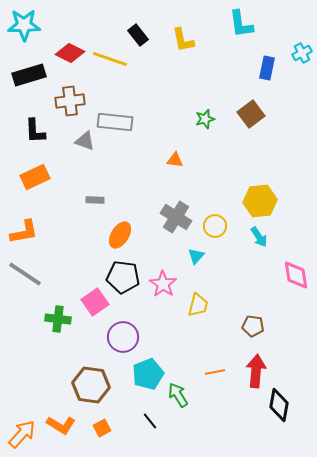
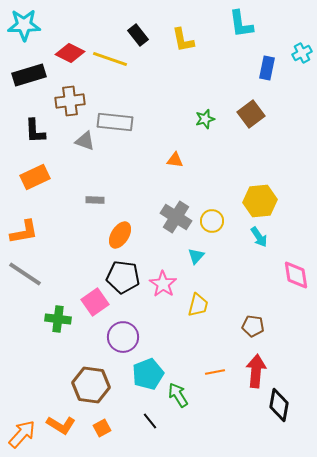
yellow circle at (215, 226): moved 3 px left, 5 px up
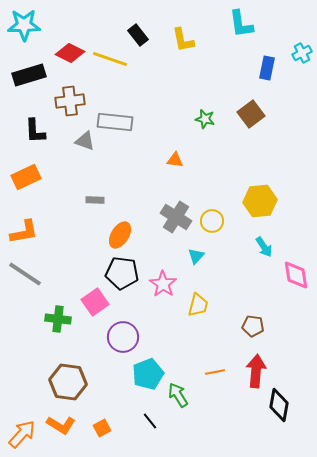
green star at (205, 119): rotated 30 degrees clockwise
orange rectangle at (35, 177): moved 9 px left
cyan arrow at (259, 237): moved 5 px right, 10 px down
black pentagon at (123, 277): moved 1 px left, 4 px up
brown hexagon at (91, 385): moved 23 px left, 3 px up
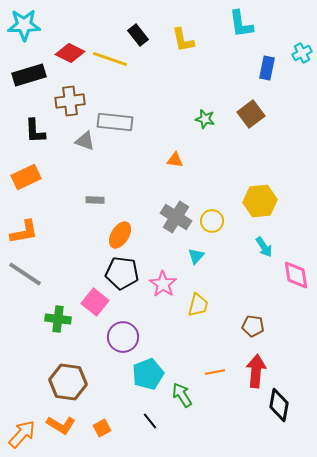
pink square at (95, 302): rotated 16 degrees counterclockwise
green arrow at (178, 395): moved 4 px right
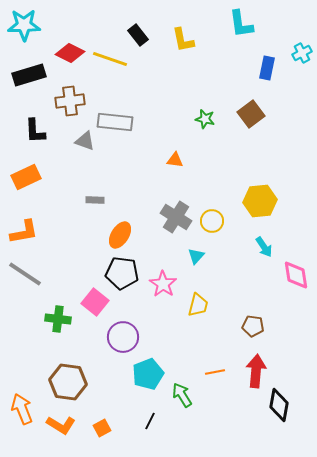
black line at (150, 421): rotated 66 degrees clockwise
orange arrow at (22, 434): moved 25 px up; rotated 64 degrees counterclockwise
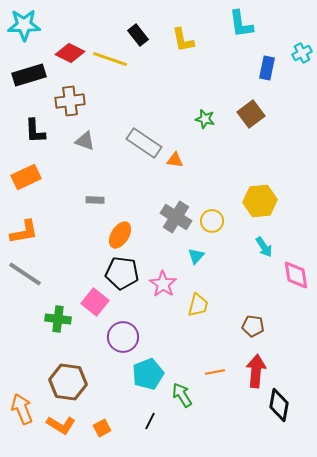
gray rectangle at (115, 122): moved 29 px right, 21 px down; rotated 28 degrees clockwise
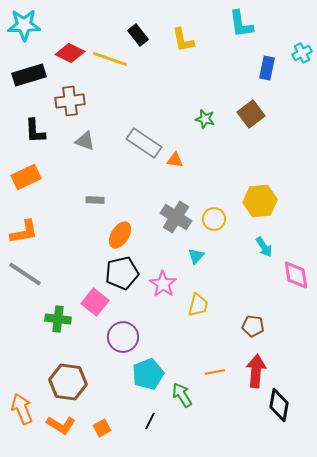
yellow circle at (212, 221): moved 2 px right, 2 px up
black pentagon at (122, 273): rotated 20 degrees counterclockwise
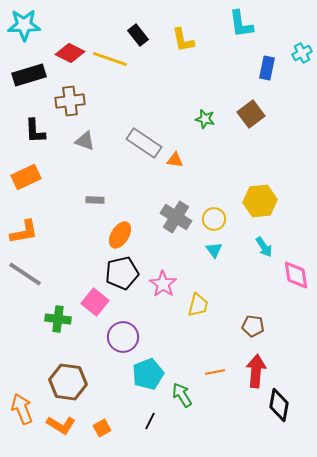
cyan triangle at (196, 256): moved 18 px right, 6 px up; rotated 18 degrees counterclockwise
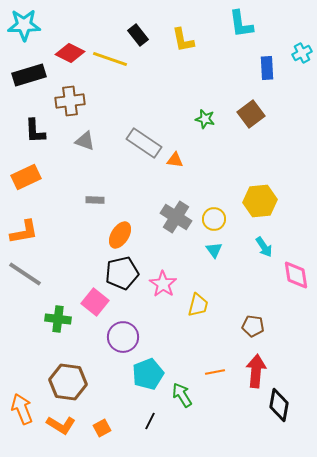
blue rectangle at (267, 68): rotated 15 degrees counterclockwise
